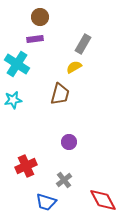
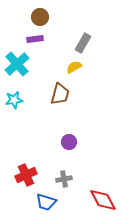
gray rectangle: moved 1 px up
cyan cross: rotated 15 degrees clockwise
cyan star: moved 1 px right
red cross: moved 9 px down
gray cross: moved 1 px up; rotated 28 degrees clockwise
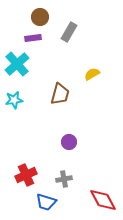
purple rectangle: moved 2 px left, 1 px up
gray rectangle: moved 14 px left, 11 px up
yellow semicircle: moved 18 px right, 7 px down
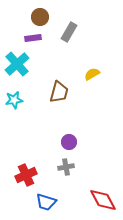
brown trapezoid: moved 1 px left, 2 px up
gray cross: moved 2 px right, 12 px up
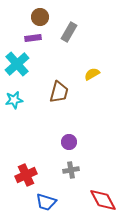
gray cross: moved 5 px right, 3 px down
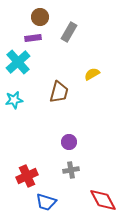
cyan cross: moved 1 px right, 2 px up
red cross: moved 1 px right, 1 px down
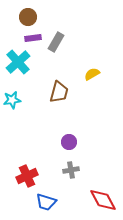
brown circle: moved 12 px left
gray rectangle: moved 13 px left, 10 px down
cyan star: moved 2 px left
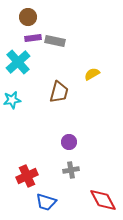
gray rectangle: moved 1 px left, 1 px up; rotated 72 degrees clockwise
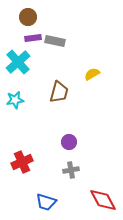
cyan star: moved 3 px right
red cross: moved 5 px left, 14 px up
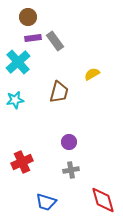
gray rectangle: rotated 42 degrees clockwise
red diamond: rotated 12 degrees clockwise
